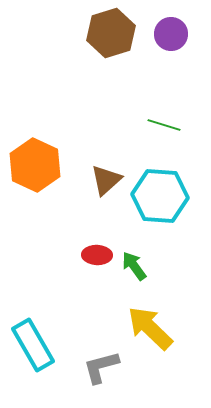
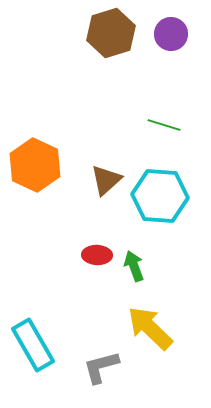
green arrow: rotated 16 degrees clockwise
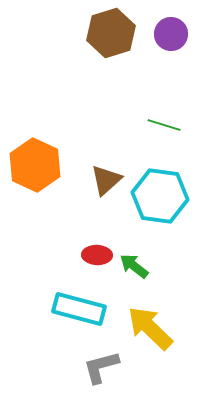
cyan hexagon: rotated 4 degrees clockwise
green arrow: rotated 32 degrees counterclockwise
cyan rectangle: moved 46 px right, 36 px up; rotated 45 degrees counterclockwise
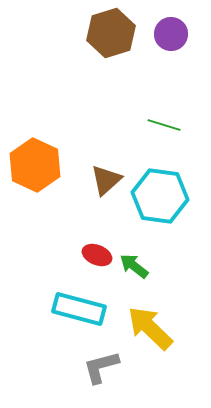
red ellipse: rotated 20 degrees clockwise
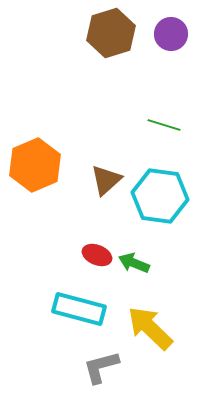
orange hexagon: rotated 12 degrees clockwise
green arrow: moved 3 px up; rotated 16 degrees counterclockwise
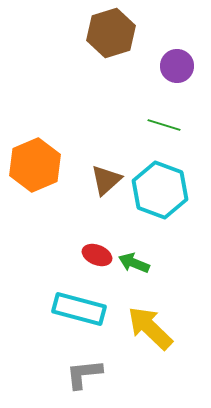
purple circle: moved 6 px right, 32 px down
cyan hexagon: moved 6 px up; rotated 12 degrees clockwise
gray L-shape: moved 17 px left, 7 px down; rotated 9 degrees clockwise
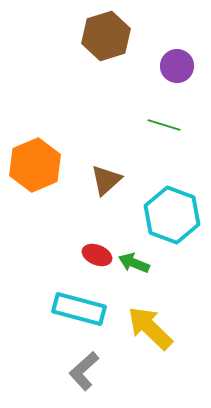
brown hexagon: moved 5 px left, 3 px down
cyan hexagon: moved 12 px right, 25 px down
gray L-shape: moved 3 px up; rotated 36 degrees counterclockwise
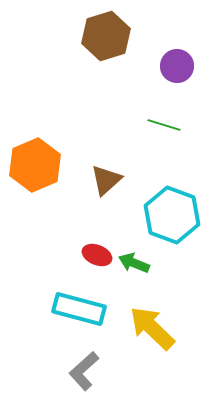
yellow arrow: moved 2 px right
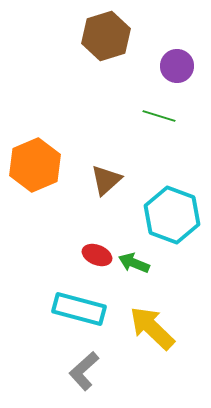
green line: moved 5 px left, 9 px up
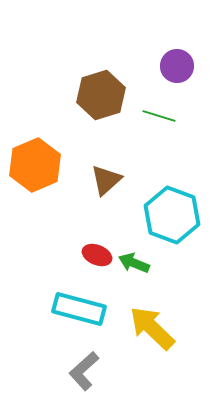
brown hexagon: moved 5 px left, 59 px down
